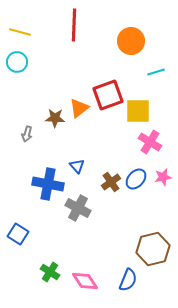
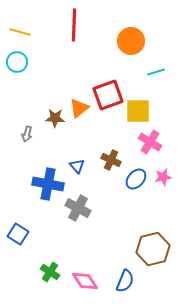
brown cross: moved 22 px up; rotated 30 degrees counterclockwise
blue semicircle: moved 3 px left, 1 px down
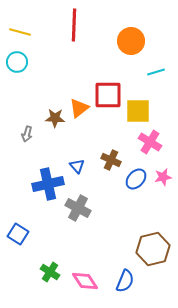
red square: rotated 20 degrees clockwise
blue cross: rotated 24 degrees counterclockwise
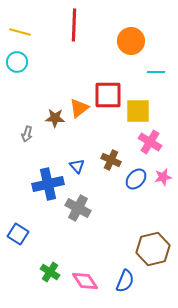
cyan line: rotated 18 degrees clockwise
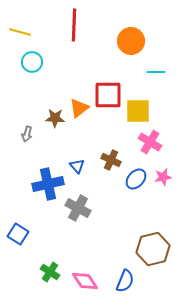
cyan circle: moved 15 px right
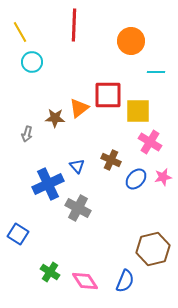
yellow line: rotated 45 degrees clockwise
blue cross: rotated 12 degrees counterclockwise
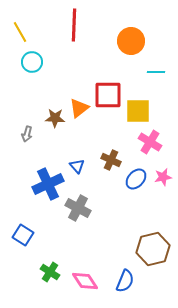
blue square: moved 5 px right, 1 px down
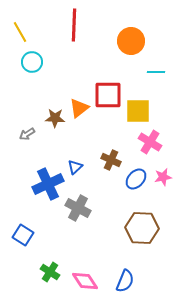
gray arrow: rotated 42 degrees clockwise
blue triangle: moved 2 px left, 1 px down; rotated 28 degrees clockwise
brown hexagon: moved 11 px left, 21 px up; rotated 16 degrees clockwise
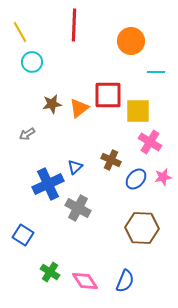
brown star: moved 3 px left, 14 px up; rotated 12 degrees counterclockwise
